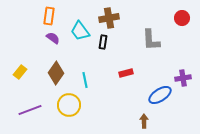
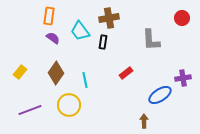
red rectangle: rotated 24 degrees counterclockwise
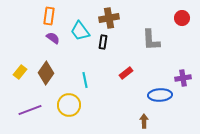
brown diamond: moved 10 px left
blue ellipse: rotated 30 degrees clockwise
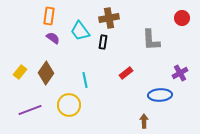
purple cross: moved 3 px left, 5 px up; rotated 21 degrees counterclockwise
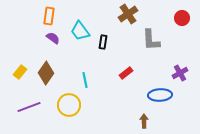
brown cross: moved 19 px right, 4 px up; rotated 24 degrees counterclockwise
purple line: moved 1 px left, 3 px up
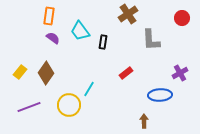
cyan line: moved 4 px right, 9 px down; rotated 42 degrees clockwise
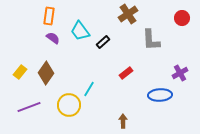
black rectangle: rotated 40 degrees clockwise
brown arrow: moved 21 px left
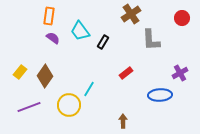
brown cross: moved 3 px right
black rectangle: rotated 16 degrees counterclockwise
brown diamond: moved 1 px left, 3 px down
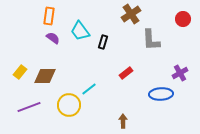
red circle: moved 1 px right, 1 px down
black rectangle: rotated 16 degrees counterclockwise
brown diamond: rotated 55 degrees clockwise
cyan line: rotated 21 degrees clockwise
blue ellipse: moved 1 px right, 1 px up
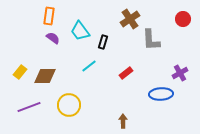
brown cross: moved 1 px left, 5 px down
cyan line: moved 23 px up
